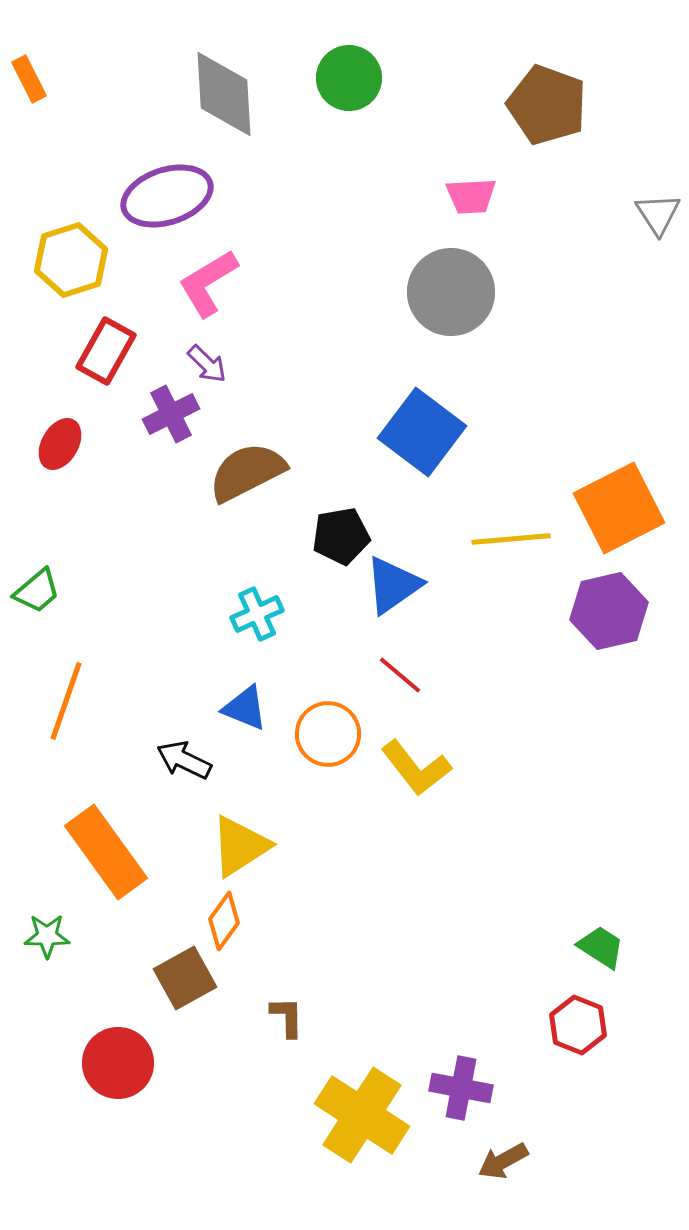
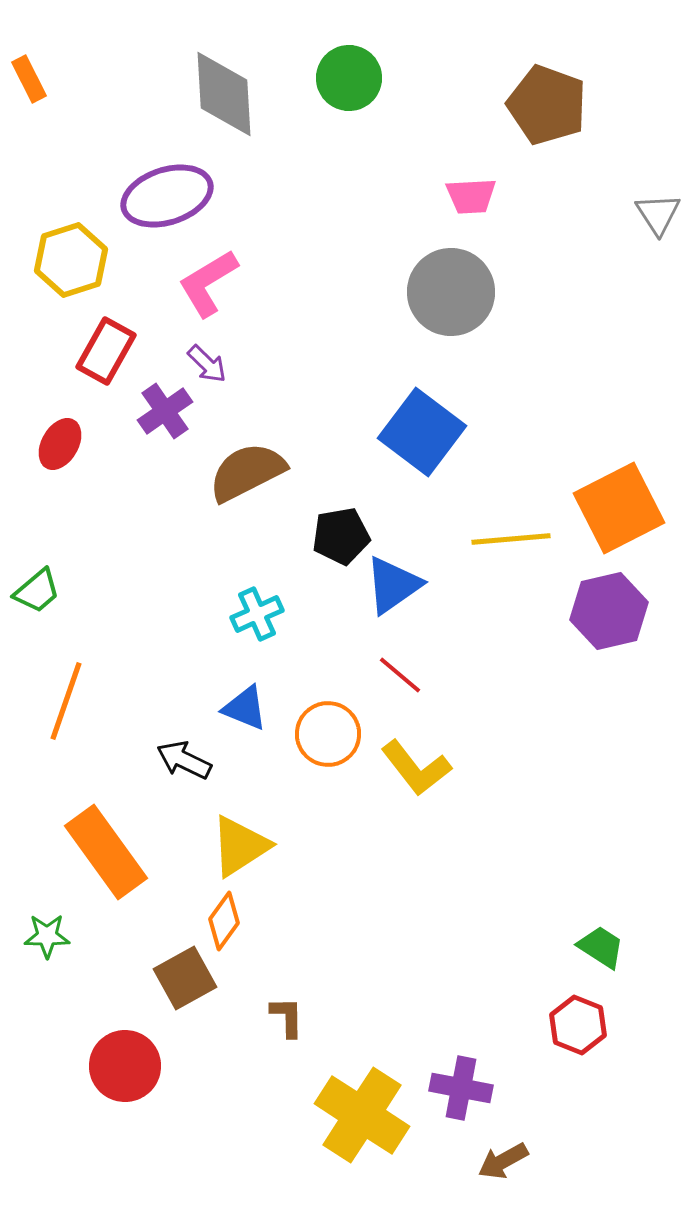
purple cross at (171, 414): moved 6 px left, 3 px up; rotated 8 degrees counterclockwise
red circle at (118, 1063): moved 7 px right, 3 px down
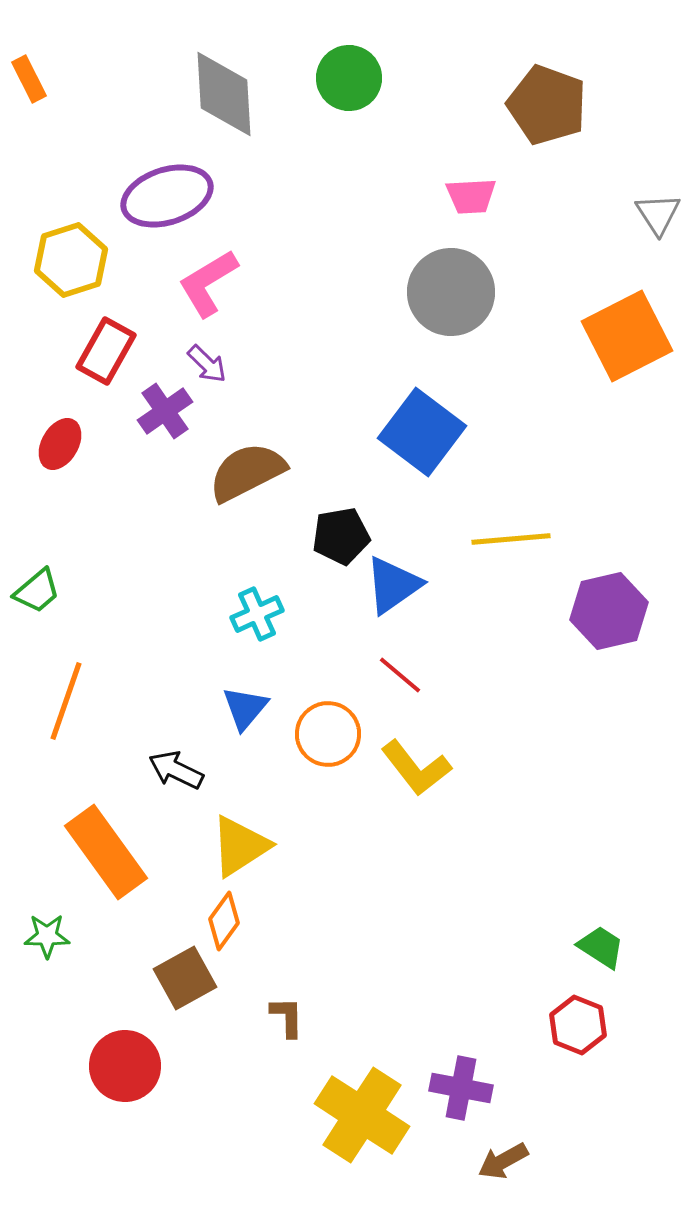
orange square at (619, 508): moved 8 px right, 172 px up
blue triangle at (245, 708): rotated 48 degrees clockwise
black arrow at (184, 760): moved 8 px left, 10 px down
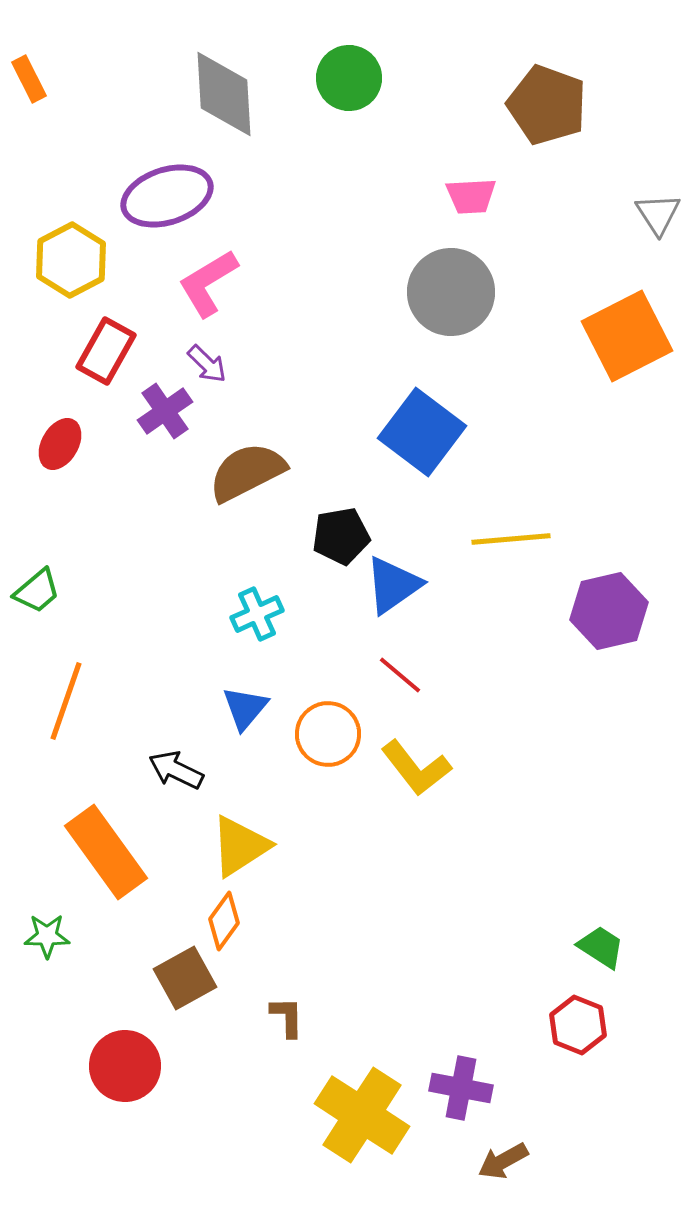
yellow hexagon at (71, 260): rotated 10 degrees counterclockwise
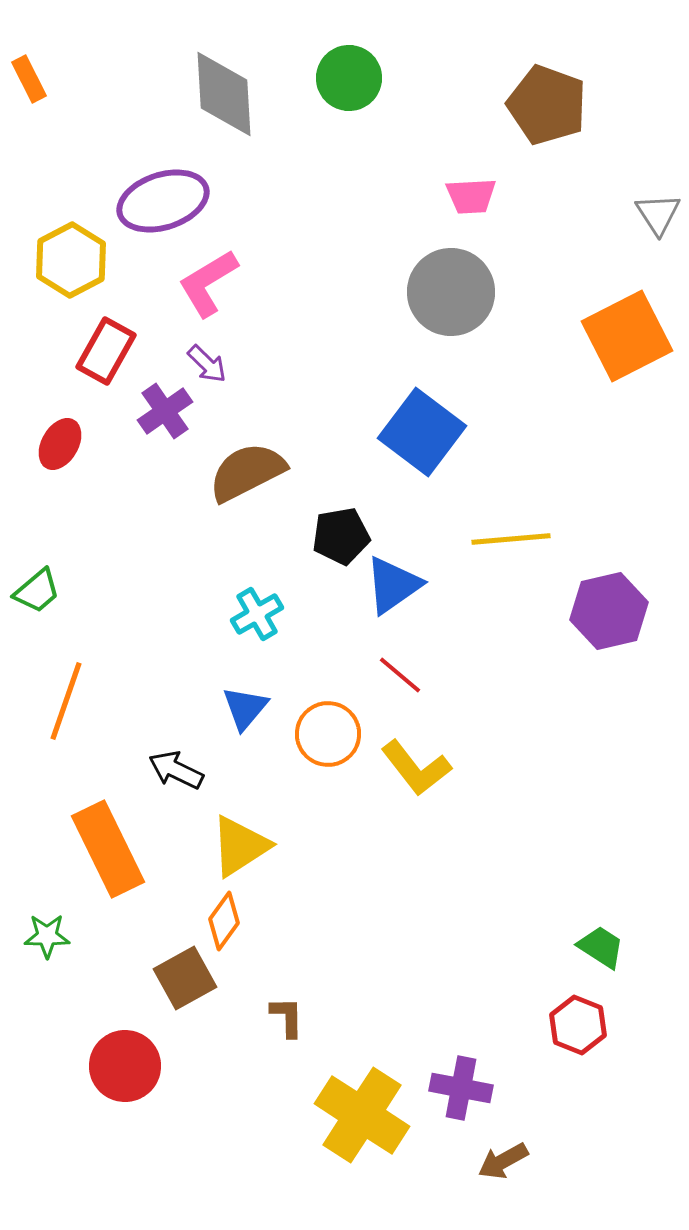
purple ellipse at (167, 196): moved 4 px left, 5 px down
cyan cross at (257, 614): rotated 6 degrees counterclockwise
orange rectangle at (106, 852): moved 2 px right, 3 px up; rotated 10 degrees clockwise
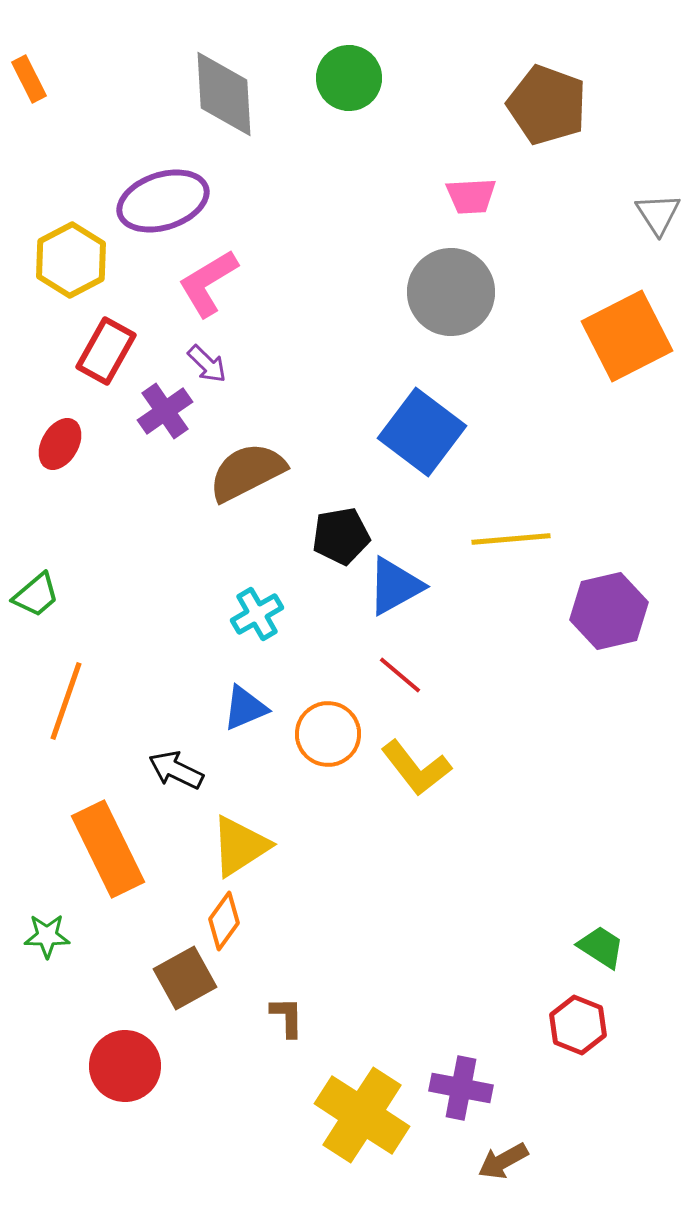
blue triangle at (393, 585): moved 2 px right, 1 px down; rotated 6 degrees clockwise
green trapezoid at (37, 591): moved 1 px left, 4 px down
blue triangle at (245, 708): rotated 27 degrees clockwise
